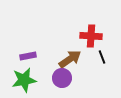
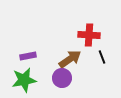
red cross: moved 2 px left, 1 px up
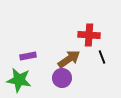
brown arrow: moved 1 px left
green star: moved 5 px left; rotated 20 degrees clockwise
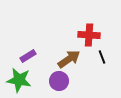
purple rectangle: rotated 21 degrees counterclockwise
purple circle: moved 3 px left, 3 px down
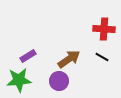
red cross: moved 15 px right, 6 px up
black line: rotated 40 degrees counterclockwise
green star: rotated 15 degrees counterclockwise
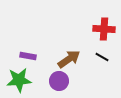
purple rectangle: rotated 42 degrees clockwise
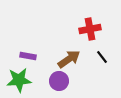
red cross: moved 14 px left; rotated 15 degrees counterclockwise
black line: rotated 24 degrees clockwise
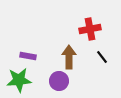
brown arrow: moved 2 px up; rotated 55 degrees counterclockwise
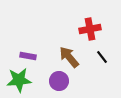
brown arrow: rotated 40 degrees counterclockwise
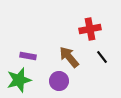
green star: rotated 10 degrees counterclockwise
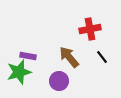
green star: moved 8 px up
